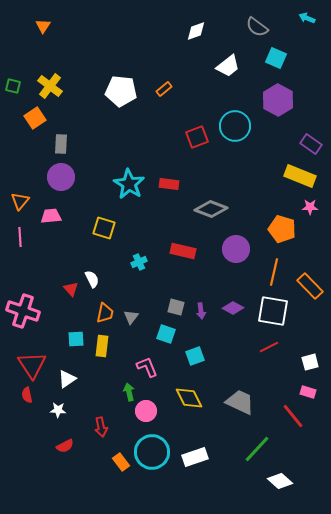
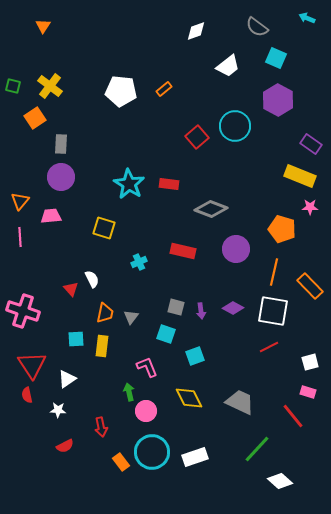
red square at (197, 137): rotated 20 degrees counterclockwise
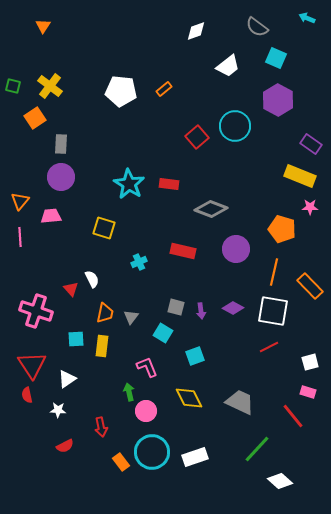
pink cross at (23, 311): moved 13 px right
cyan square at (166, 334): moved 3 px left, 1 px up; rotated 12 degrees clockwise
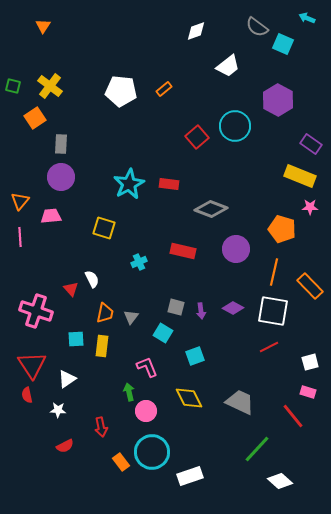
cyan square at (276, 58): moved 7 px right, 14 px up
cyan star at (129, 184): rotated 12 degrees clockwise
white rectangle at (195, 457): moved 5 px left, 19 px down
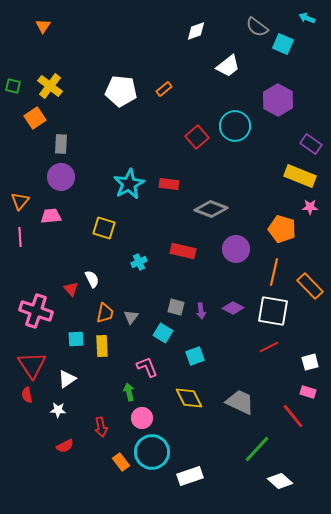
yellow rectangle at (102, 346): rotated 10 degrees counterclockwise
pink circle at (146, 411): moved 4 px left, 7 px down
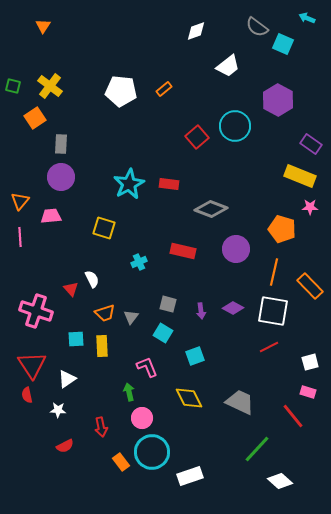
gray square at (176, 307): moved 8 px left, 3 px up
orange trapezoid at (105, 313): rotated 60 degrees clockwise
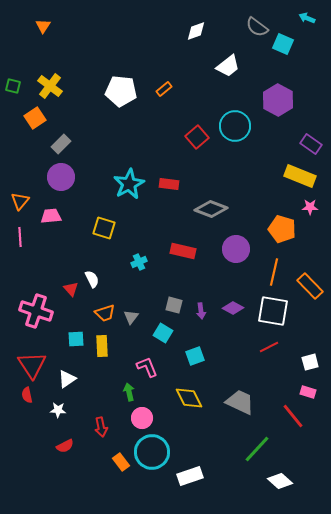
gray rectangle at (61, 144): rotated 42 degrees clockwise
gray square at (168, 304): moved 6 px right, 1 px down
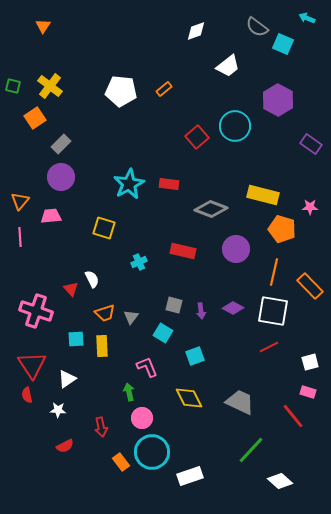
yellow rectangle at (300, 176): moved 37 px left, 19 px down; rotated 8 degrees counterclockwise
green line at (257, 449): moved 6 px left, 1 px down
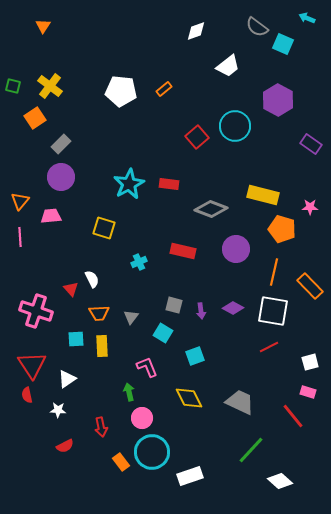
orange trapezoid at (105, 313): moved 6 px left; rotated 15 degrees clockwise
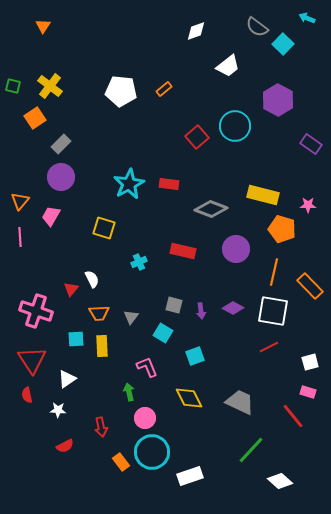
cyan square at (283, 44): rotated 20 degrees clockwise
pink star at (310, 207): moved 2 px left, 2 px up
pink trapezoid at (51, 216): rotated 55 degrees counterclockwise
red triangle at (71, 289): rotated 21 degrees clockwise
red triangle at (32, 365): moved 5 px up
pink circle at (142, 418): moved 3 px right
